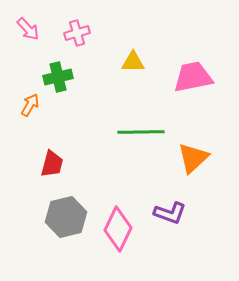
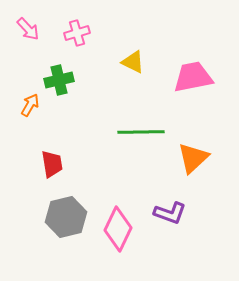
yellow triangle: rotated 25 degrees clockwise
green cross: moved 1 px right, 3 px down
red trapezoid: rotated 24 degrees counterclockwise
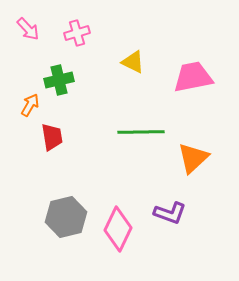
red trapezoid: moved 27 px up
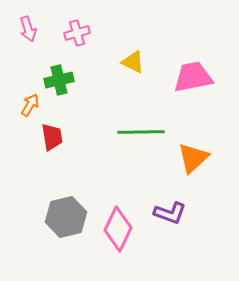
pink arrow: rotated 25 degrees clockwise
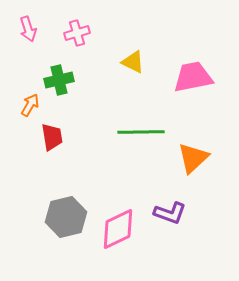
pink diamond: rotated 39 degrees clockwise
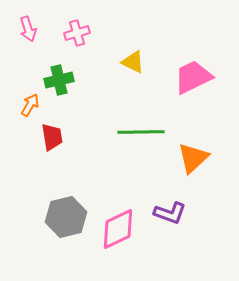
pink trapezoid: rotated 15 degrees counterclockwise
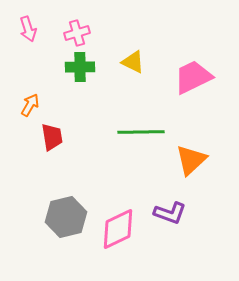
green cross: moved 21 px right, 13 px up; rotated 12 degrees clockwise
orange triangle: moved 2 px left, 2 px down
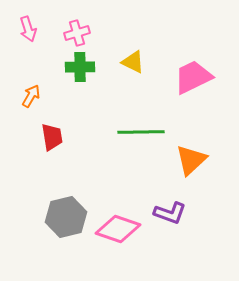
orange arrow: moved 1 px right, 9 px up
pink diamond: rotated 45 degrees clockwise
